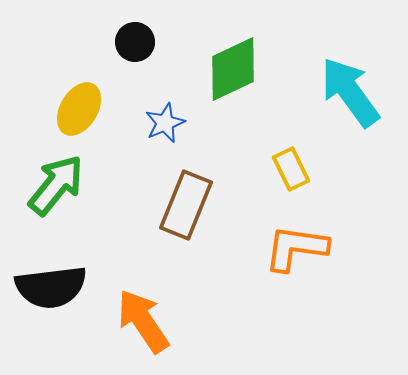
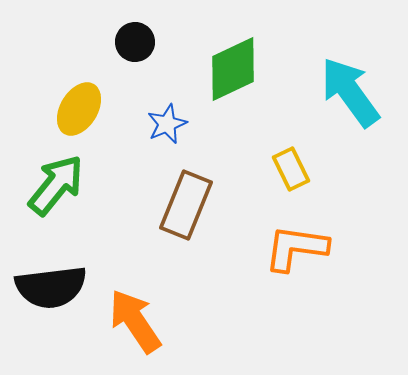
blue star: moved 2 px right, 1 px down
orange arrow: moved 8 px left
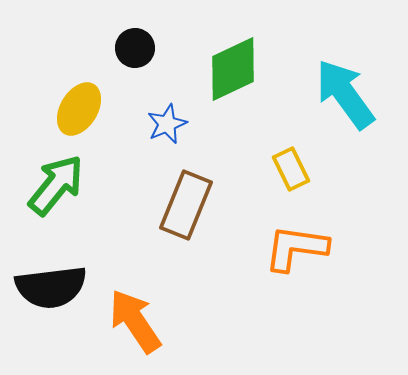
black circle: moved 6 px down
cyan arrow: moved 5 px left, 2 px down
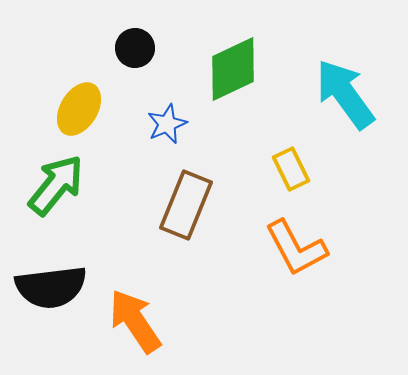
orange L-shape: rotated 126 degrees counterclockwise
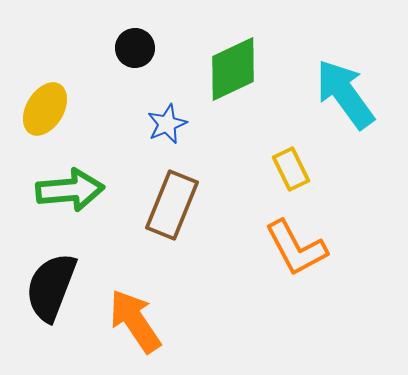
yellow ellipse: moved 34 px left
green arrow: moved 14 px right, 5 px down; rotated 46 degrees clockwise
brown rectangle: moved 14 px left
black semicircle: rotated 118 degrees clockwise
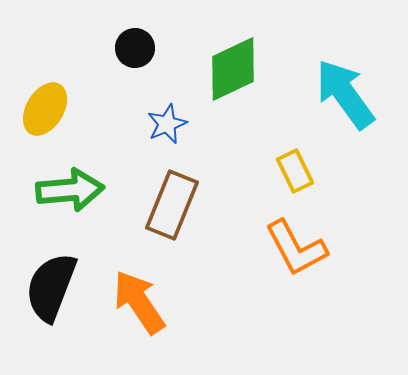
yellow rectangle: moved 4 px right, 2 px down
orange arrow: moved 4 px right, 19 px up
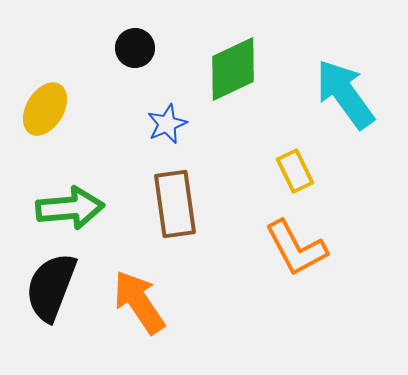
green arrow: moved 18 px down
brown rectangle: moved 3 px right, 1 px up; rotated 30 degrees counterclockwise
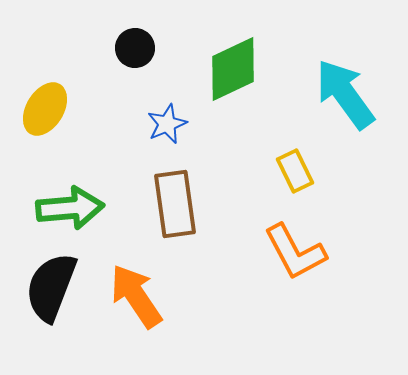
orange L-shape: moved 1 px left, 4 px down
orange arrow: moved 3 px left, 6 px up
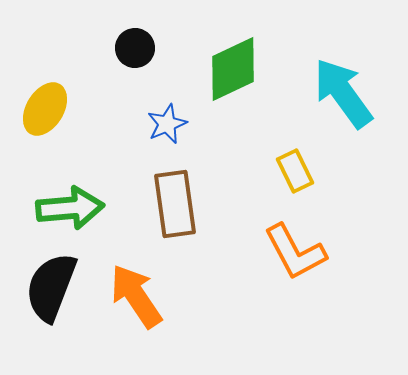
cyan arrow: moved 2 px left, 1 px up
